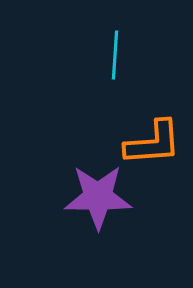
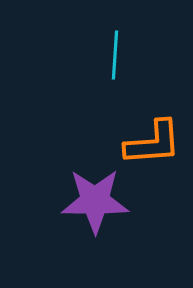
purple star: moved 3 px left, 4 px down
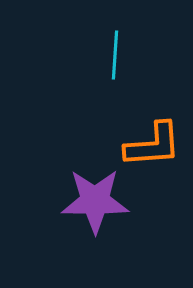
orange L-shape: moved 2 px down
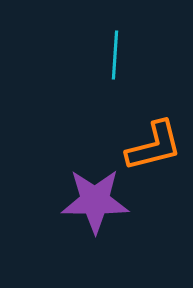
orange L-shape: moved 1 px right, 1 px down; rotated 10 degrees counterclockwise
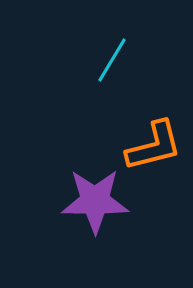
cyan line: moved 3 px left, 5 px down; rotated 27 degrees clockwise
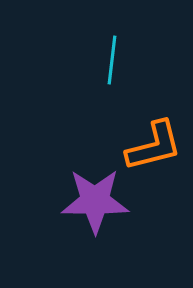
cyan line: rotated 24 degrees counterclockwise
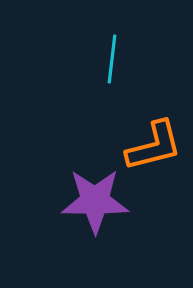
cyan line: moved 1 px up
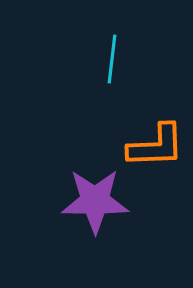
orange L-shape: moved 2 px right; rotated 12 degrees clockwise
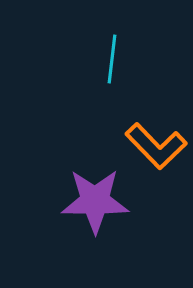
orange L-shape: rotated 48 degrees clockwise
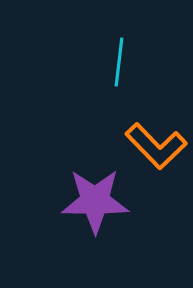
cyan line: moved 7 px right, 3 px down
